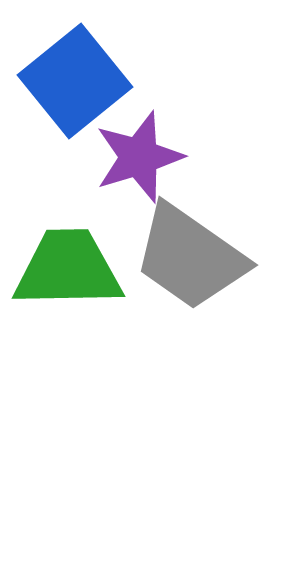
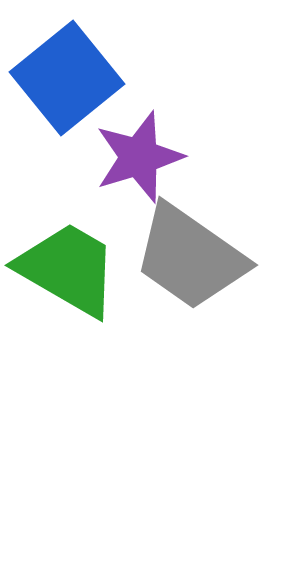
blue square: moved 8 px left, 3 px up
green trapezoid: rotated 31 degrees clockwise
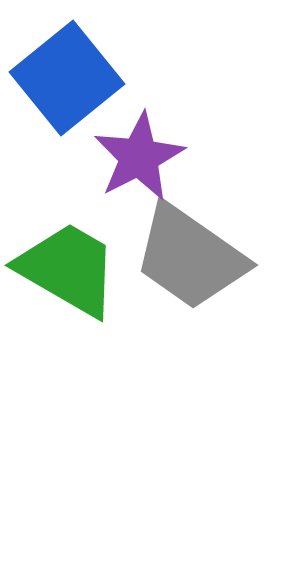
purple star: rotated 10 degrees counterclockwise
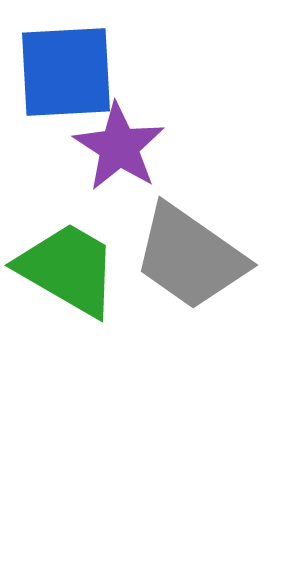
blue square: moved 1 px left, 6 px up; rotated 36 degrees clockwise
purple star: moved 20 px left, 10 px up; rotated 12 degrees counterclockwise
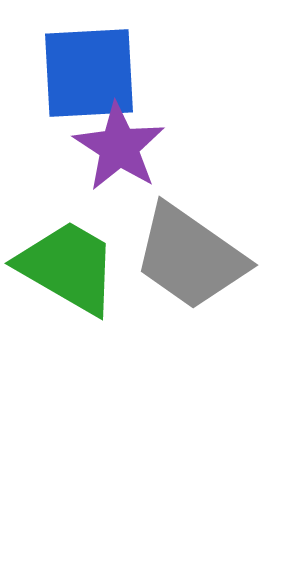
blue square: moved 23 px right, 1 px down
green trapezoid: moved 2 px up
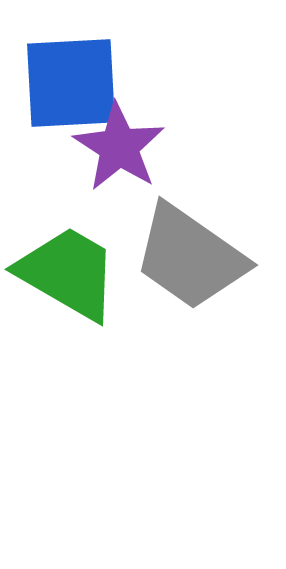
blue square: moved 18 px left, 10 px down
green trapezoid: moved 6 px down
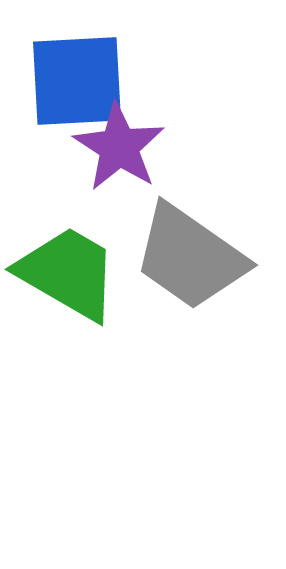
blue square: moved 6 px right, 2 px up
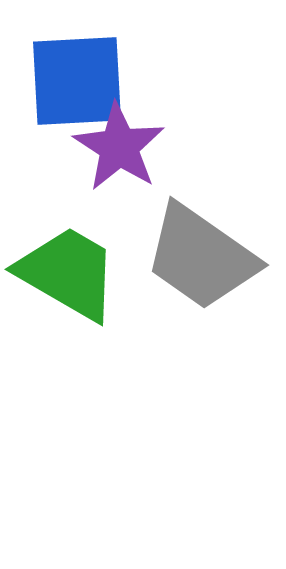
gray trapezoid: moved 11 px right
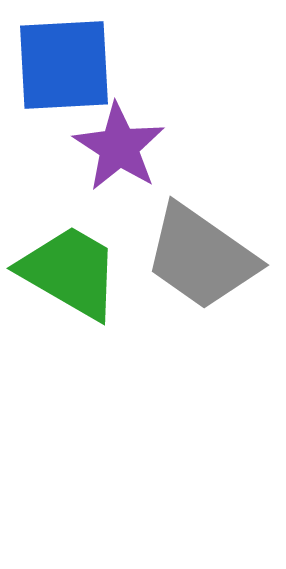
blue square: moved 13 px left, 16 px up
green trapezoid: moved 2 px right, 1 px up
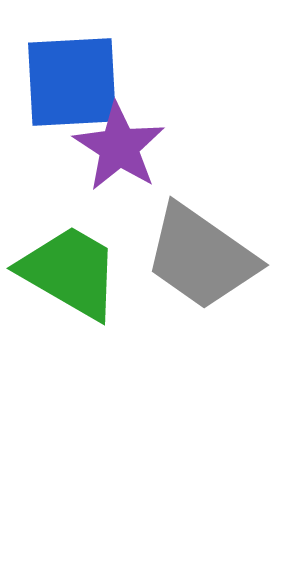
blue square: moved 8 px right, 17 px down
